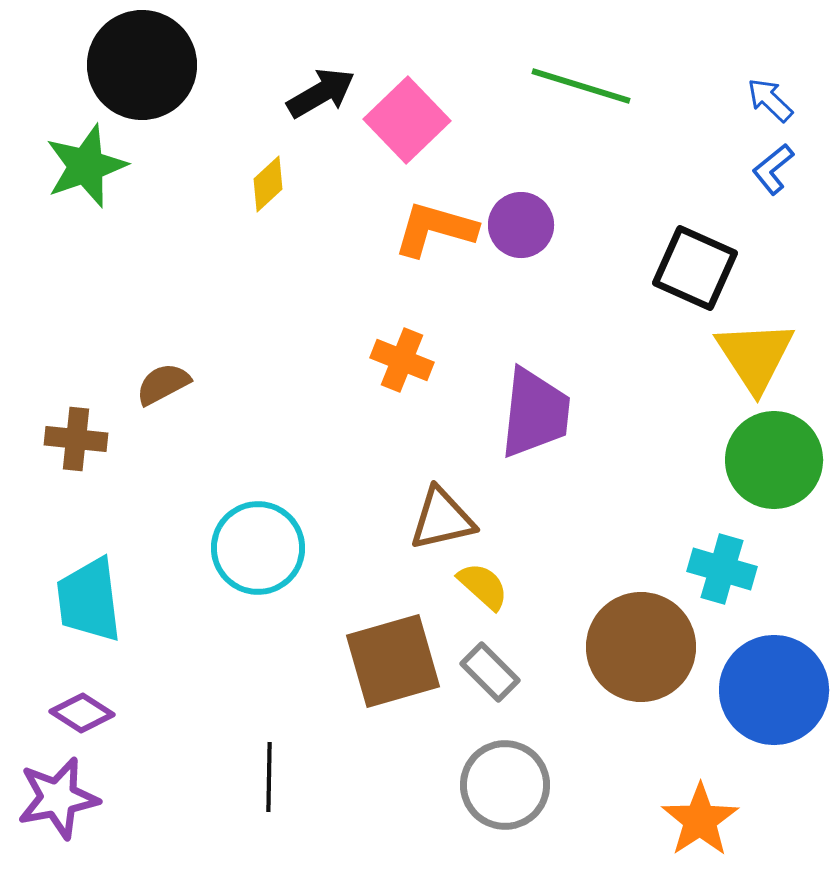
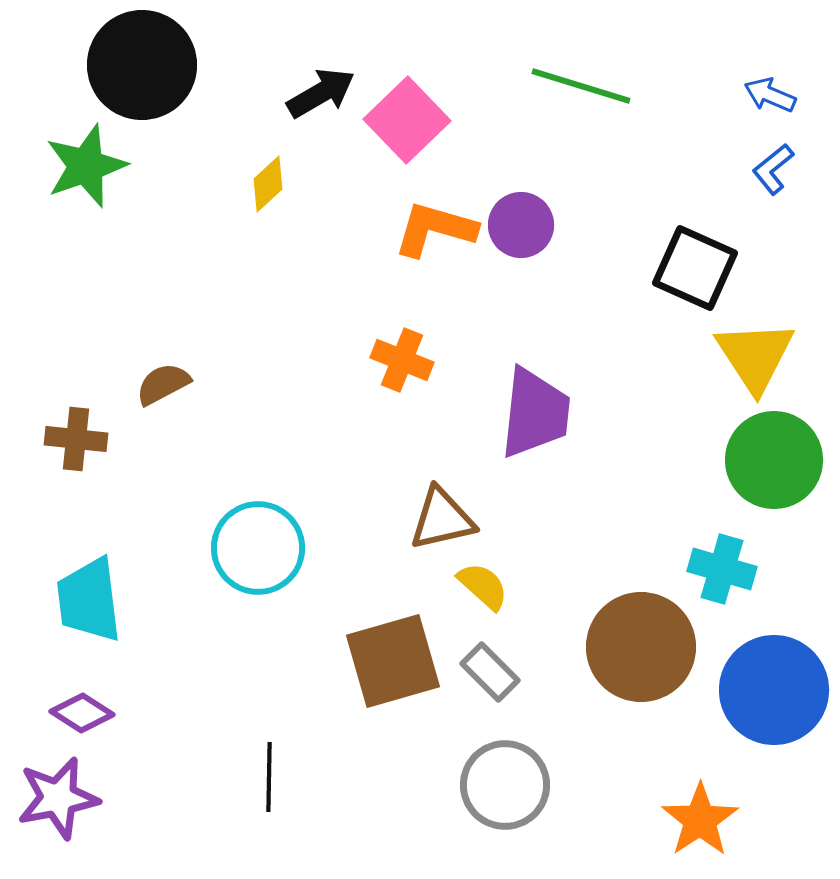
blue arrow: moved 5 px up; rotated 21 degrees counterclockwise
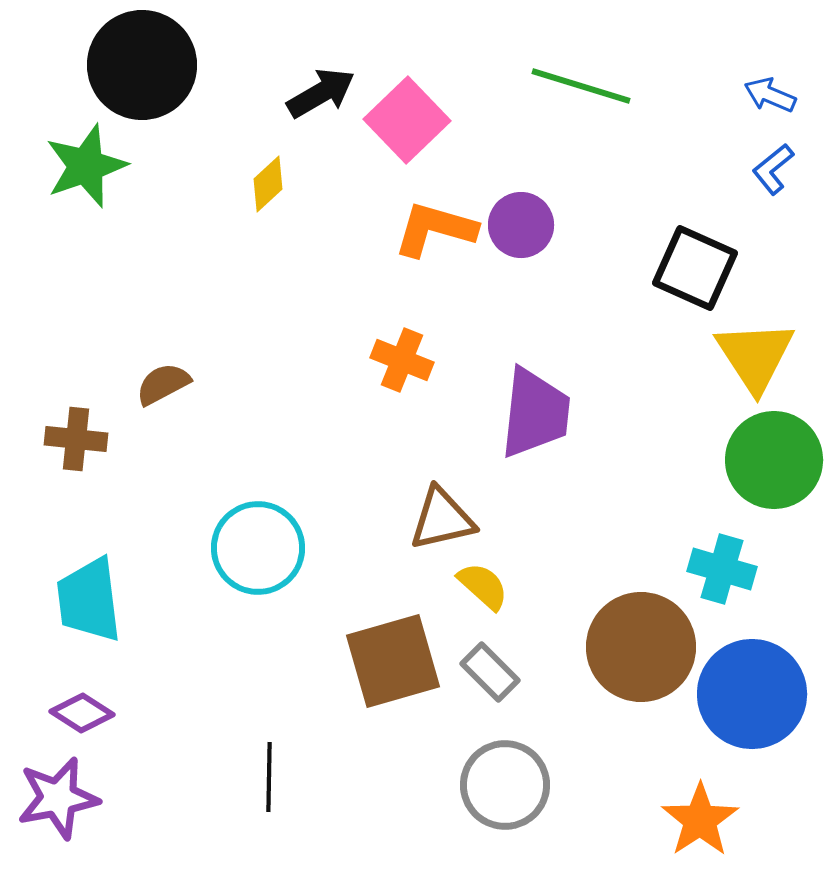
blue circle: moved 22 px left, 4 px down
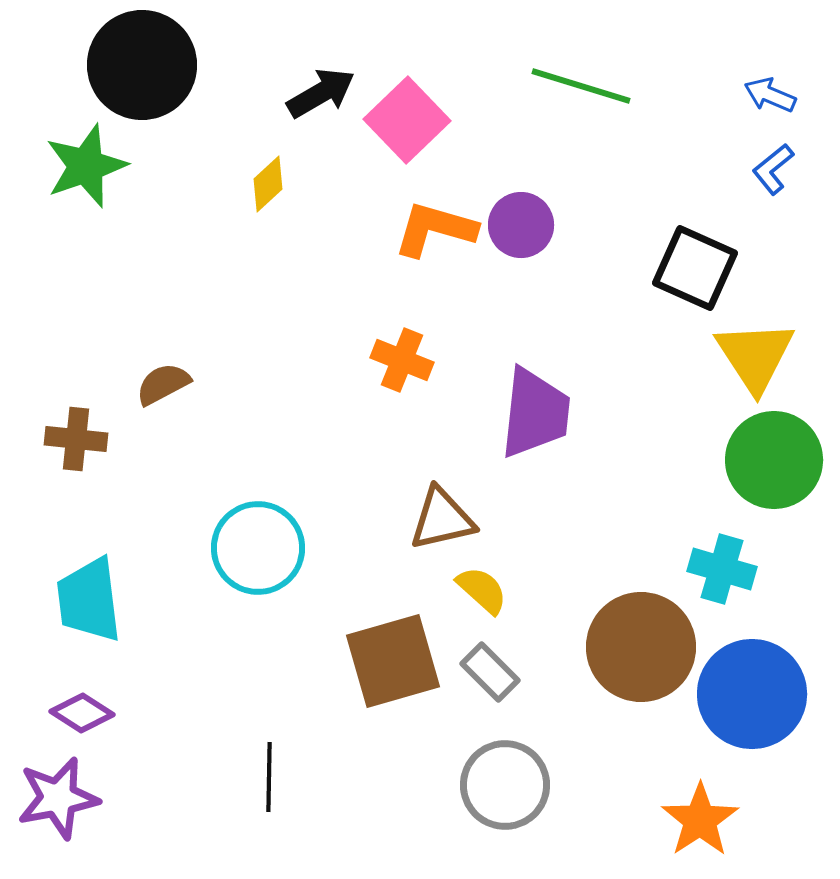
yellow semicircle: moved 1 px left, 4 px down
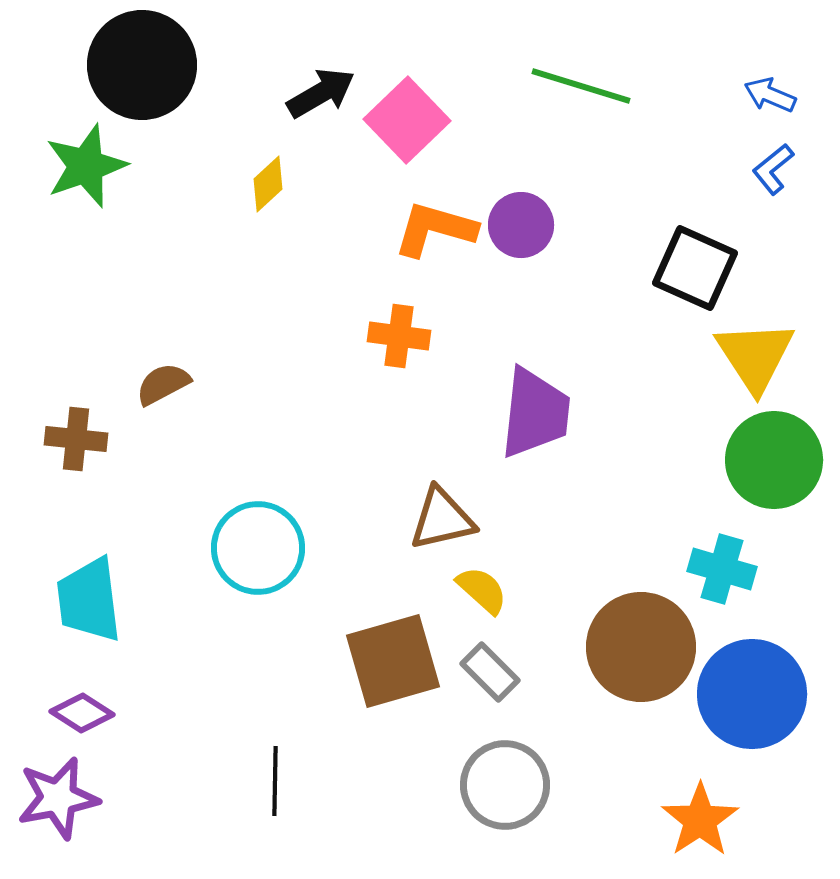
orange cross: moved 3 px left, 24 px up; rotated 14 degrees counterclockwise
black line: moved 6 px right, 4 px down
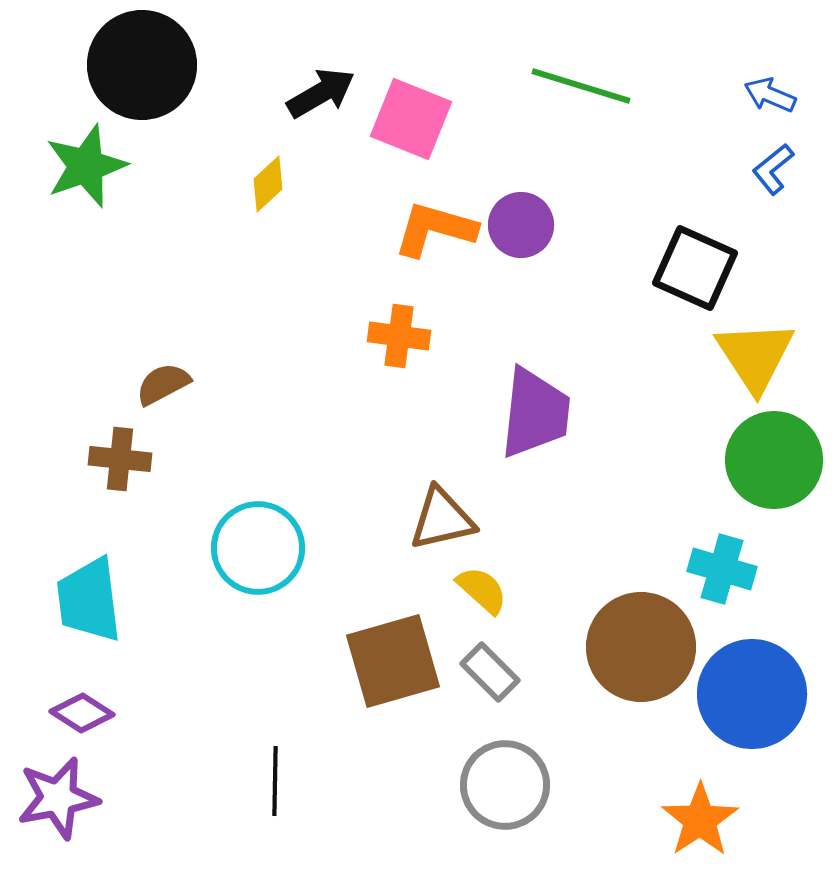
pink square: moved 4 px right, 1 px up; rotated 24 degrees counterclockwise
brown cross: moved 44 px right, 20 px down
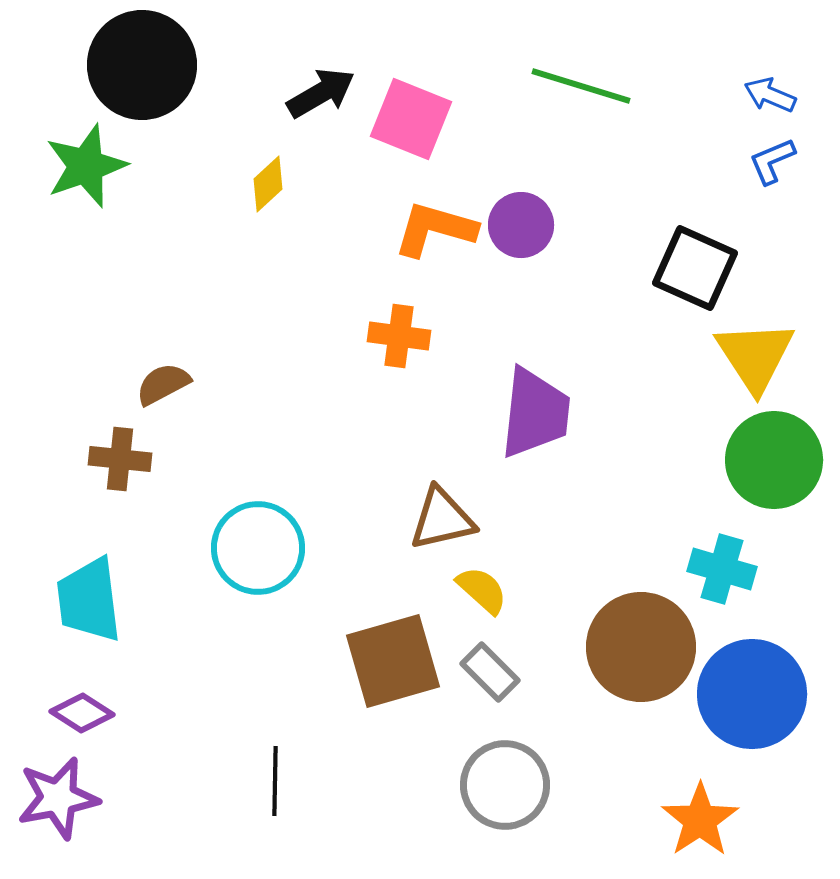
blue L-shape: moved 1 px left, 8 px up; rotated 16 degrees clockwise
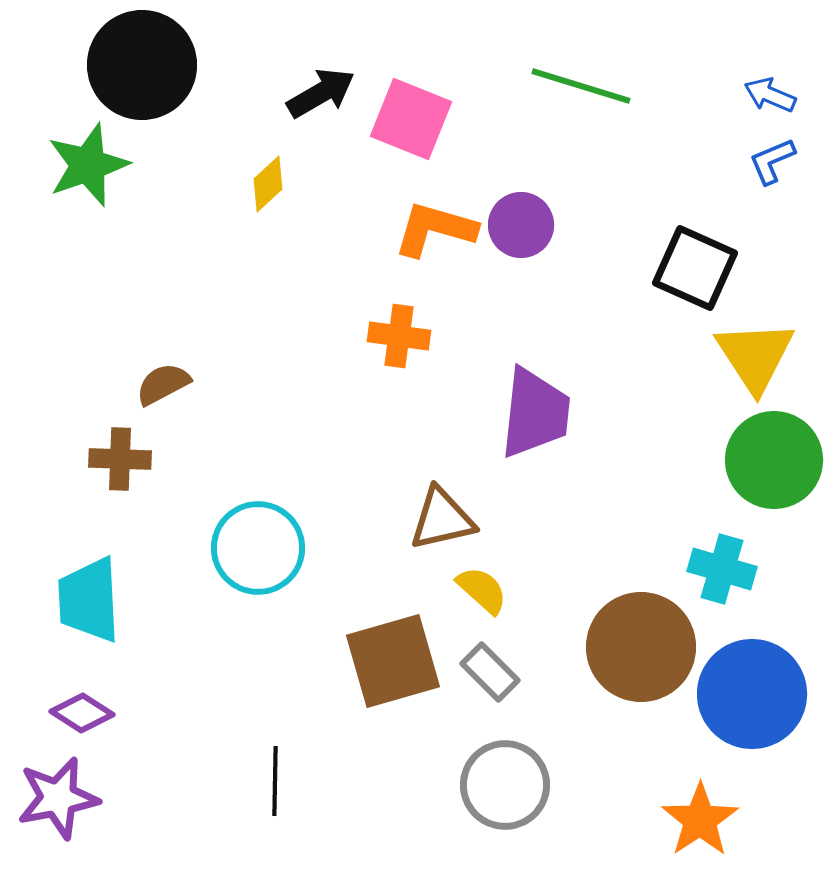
green star: moved 2 px right, 1 px up
brown cross: rotated 4 degrees counterclockwise
cyan trapezoid: rotated 4 degrees clockwise
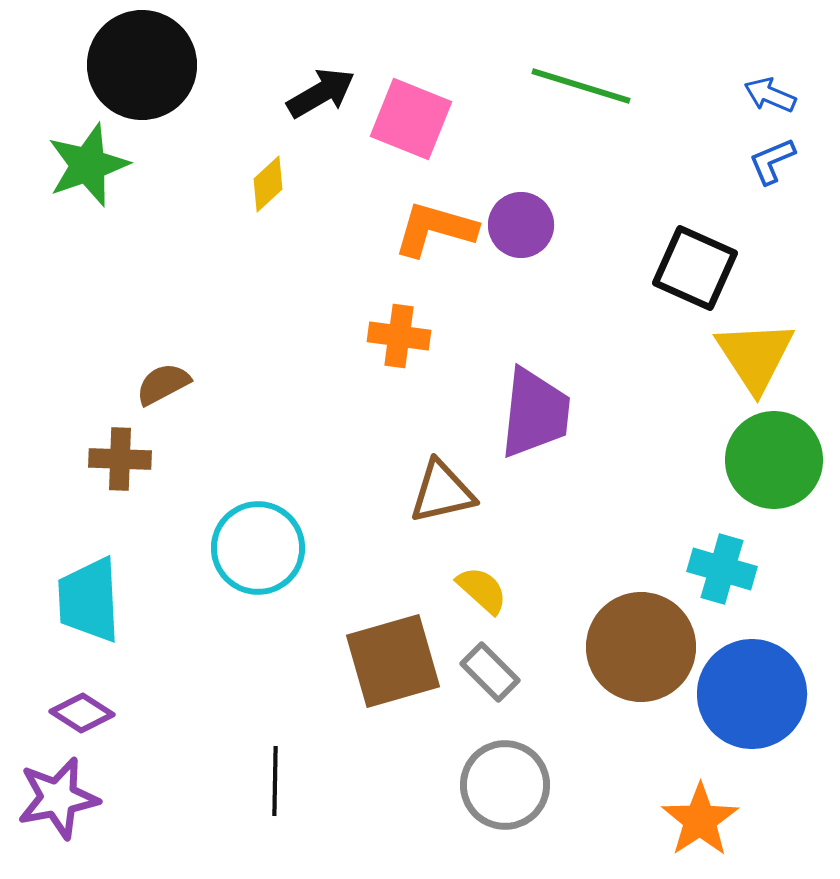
brown triangle: moved 27 px up
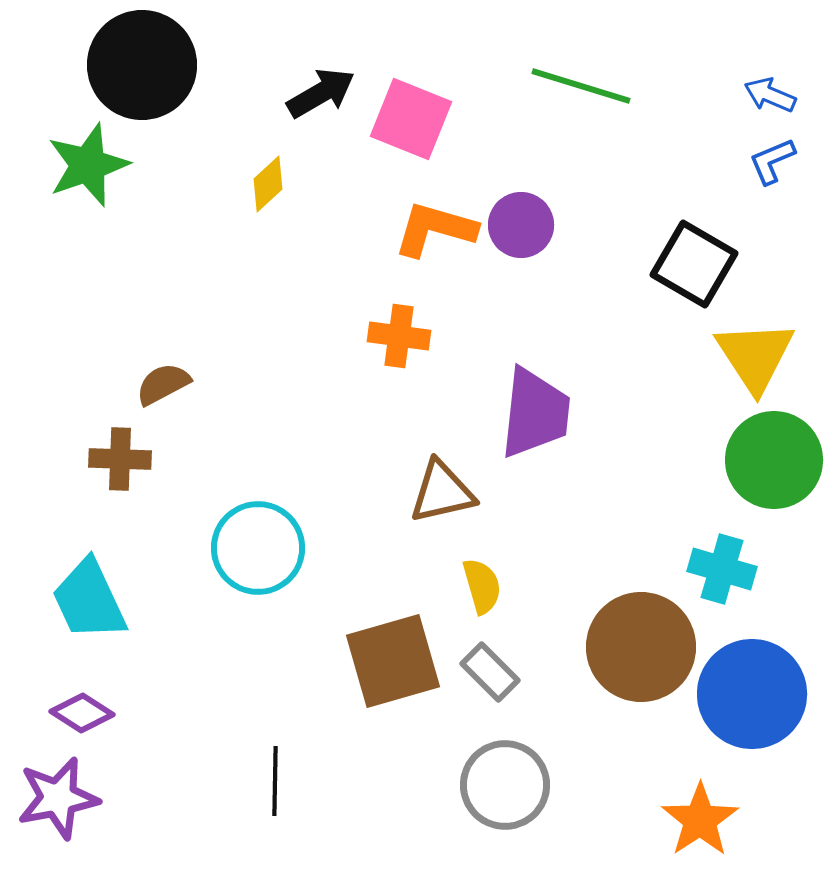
black square: moved 1 px left, 4 px up; rotated 6 degrees clockwise
yellow semicircle: moved 4 px up; rotated 32 degrees clockwise
cyan trapezoid: rotated 22 degrees counterclockwise
